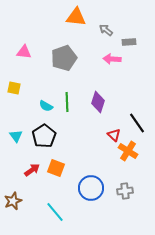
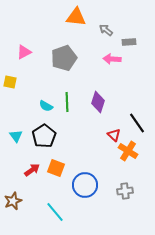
pink triangle: rotated 35 degrees counterclockwise
yellow square: moved 4 px left, 6 px up
blue circle: moved 6 px left, 3 px up
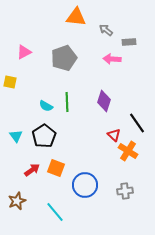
purple diamond: moved 6 px right, 1 px up
brown star: moved 4 px right
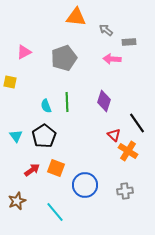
cyan semicircle: rotated 40 degrees clockwise
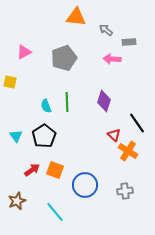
orange square: moved 1 px left, 2 px down
